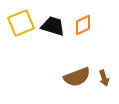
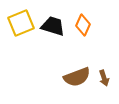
orange diamond: rotated 40 degrees counterclockwise
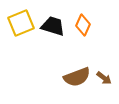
brown arrow: rotated 35 degrees counterclockwise
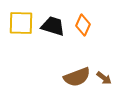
yellow square: rotated 24 degrees clockwise
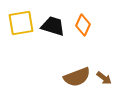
yellow square: rotated 12 degrees counterclockwise
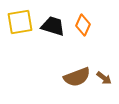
yellow square: moved 1 px left, 1 px up
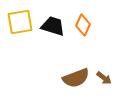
brown semicircle: moved 1 px left, 1 px down
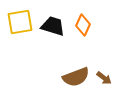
brown semicircle: moved 1 px up
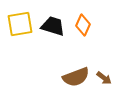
yellow square: moved 2 px down
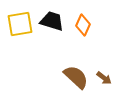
black trapezoid: moved 1 px left, 5 px up
brown semicircle: rotated 116 degrees counterclockwise
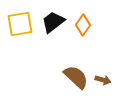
black trapezoid: moved 1 px right, 1 px down; rotated 55 degrees counterclockwise
orange diamond: rotated 10 degrees clockwise
brown arrow: moved 1 px left, 2 px down; rotated 21 degrees counterclockwise
